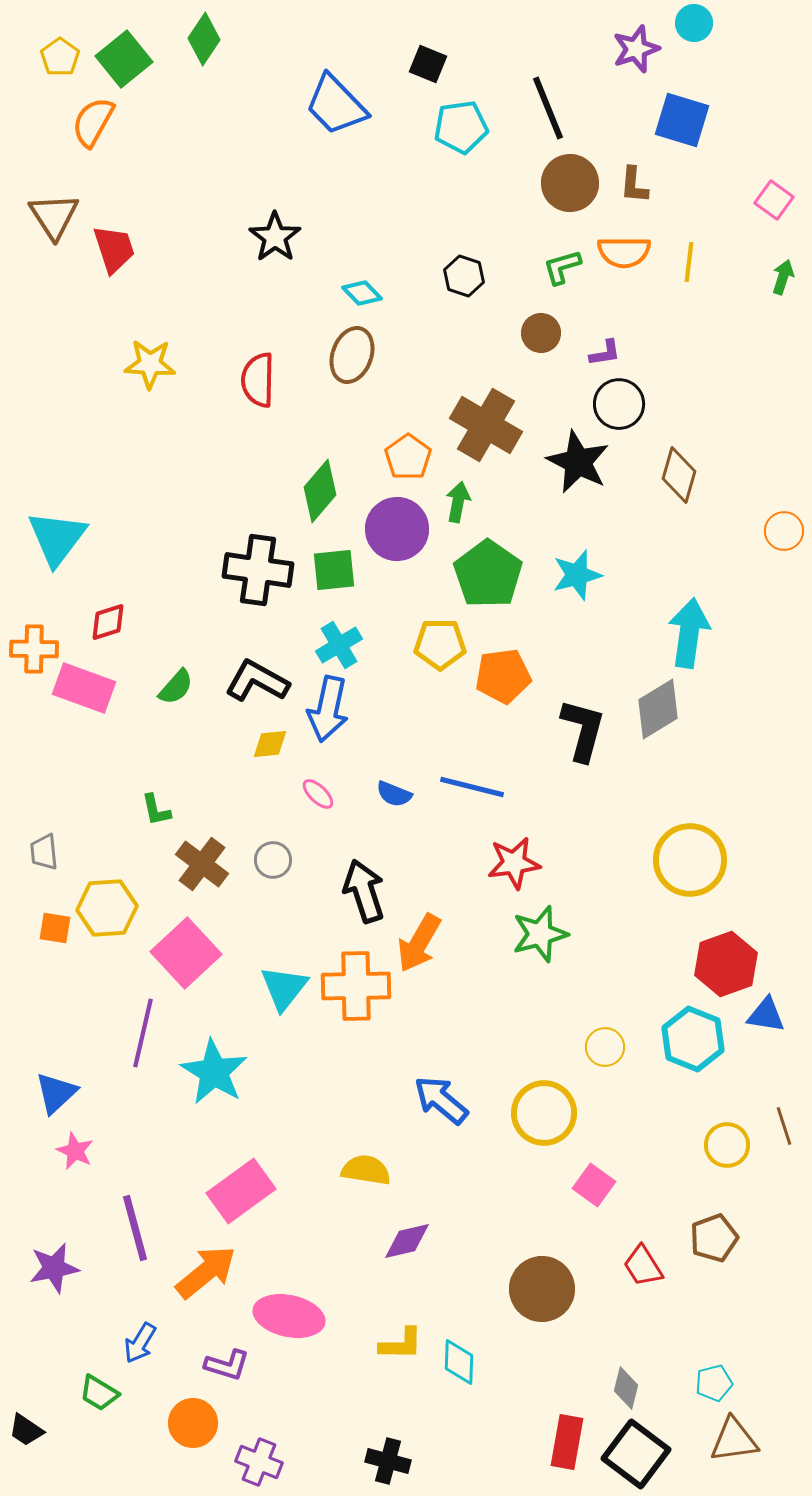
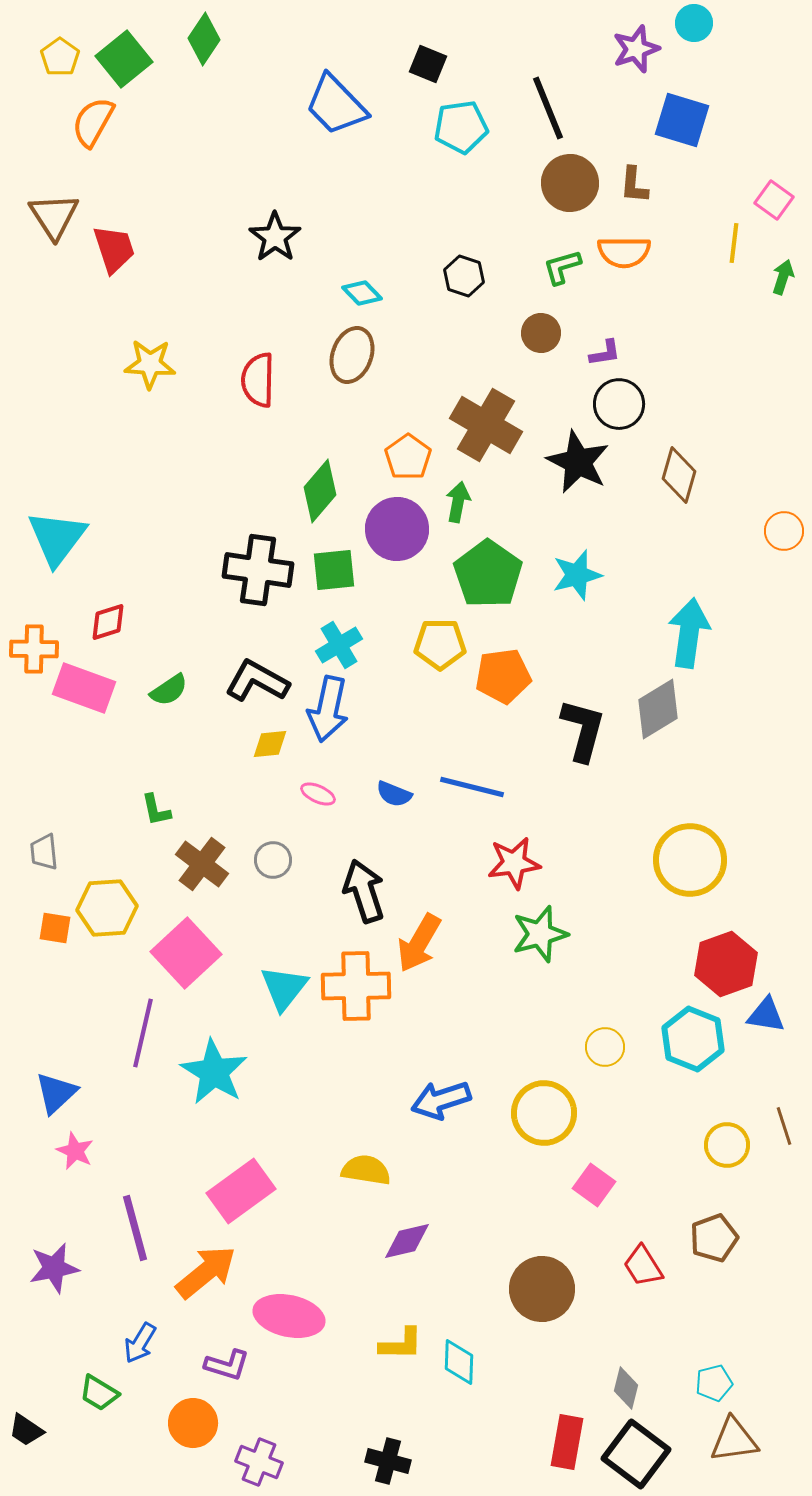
yellow line at (689, 262): moved 45 px right, 19 px up
green semicircle at (176, 687): moved 7 px left, 3 px down; rotated 15 degrees clockwise
pink ellipse at (318, 794): rotated 20 degrees counterclockwise
blue arrow at (441, 1100): rotated 58 degrees counterclockwise
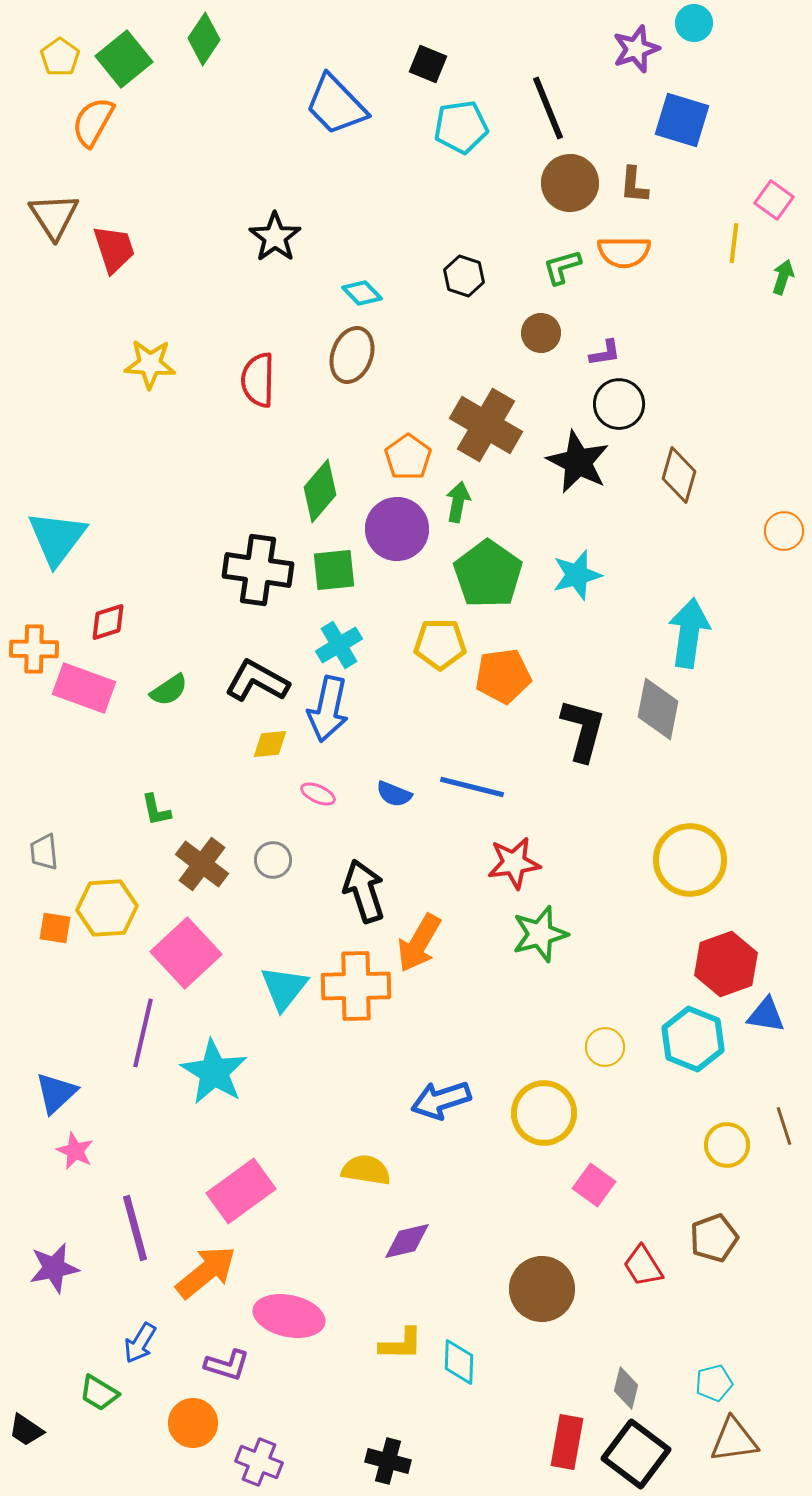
gray diamond at (658, 709): rotated 48 degrees counterclockwise
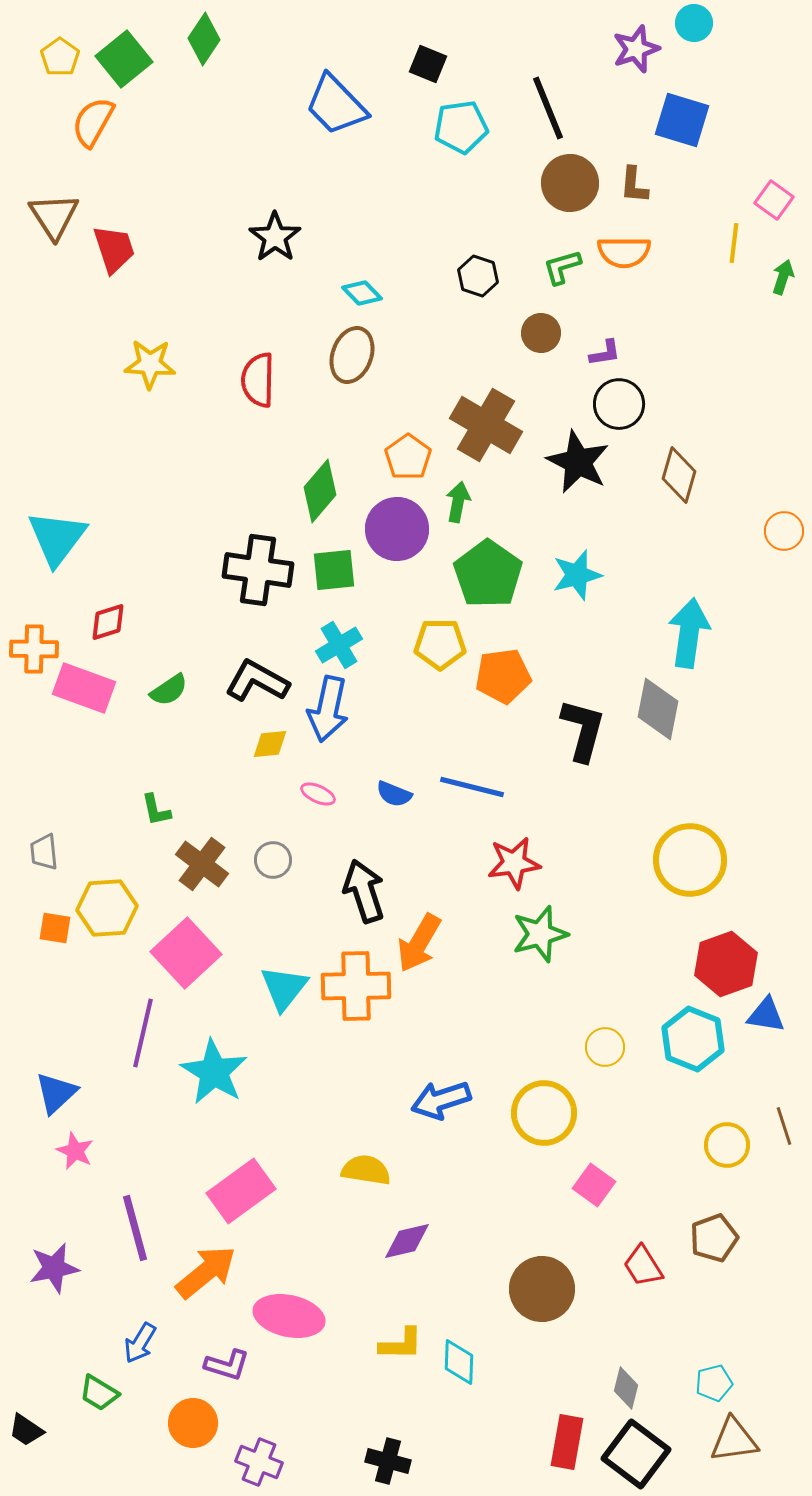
black hexagon at (464, 276): moved 14 px right
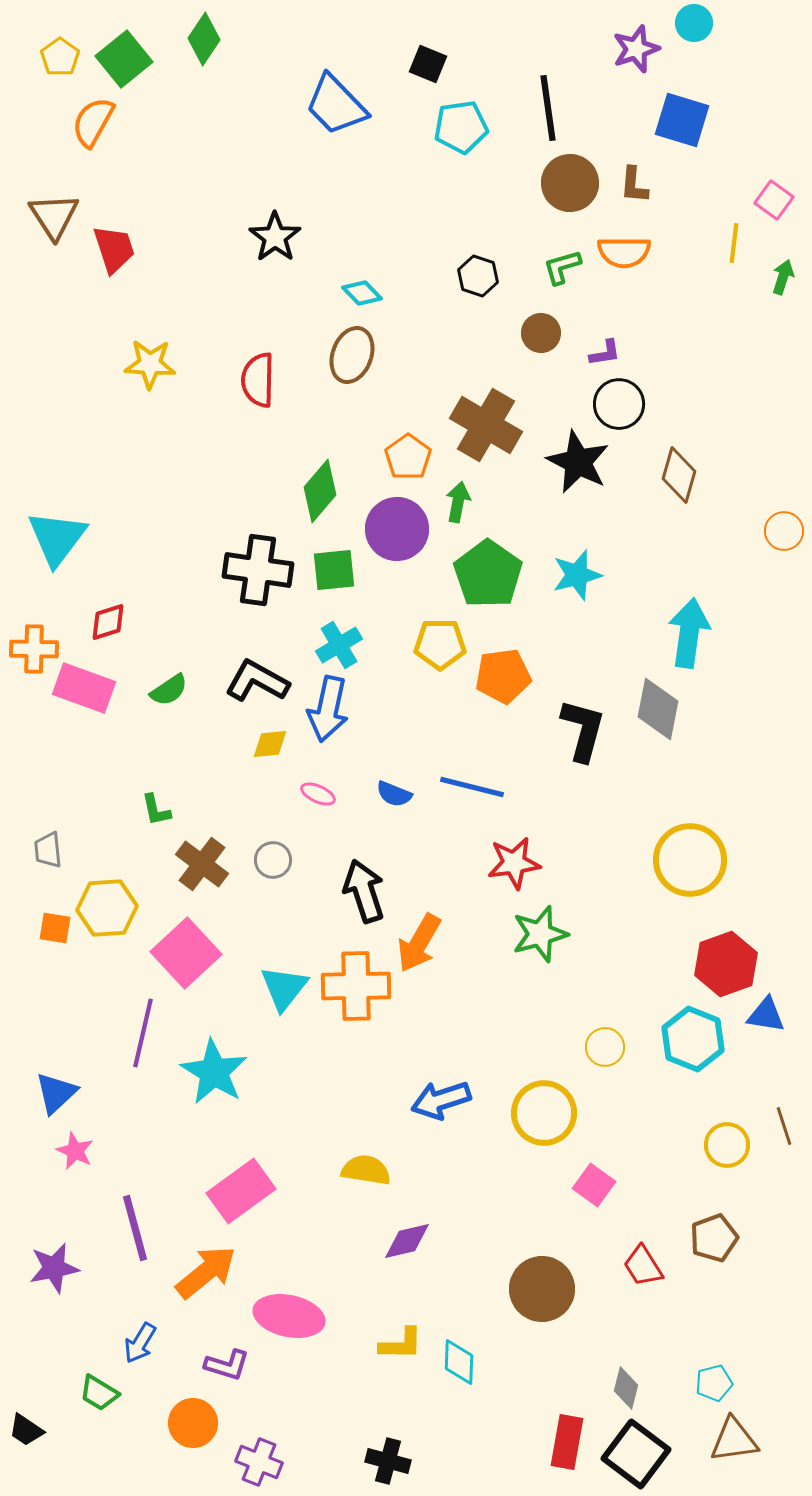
black line at (548, 108): rotated 14 degrees clockwise
gray trapezoid at (44, 852): moved 4 px right, 2 px up
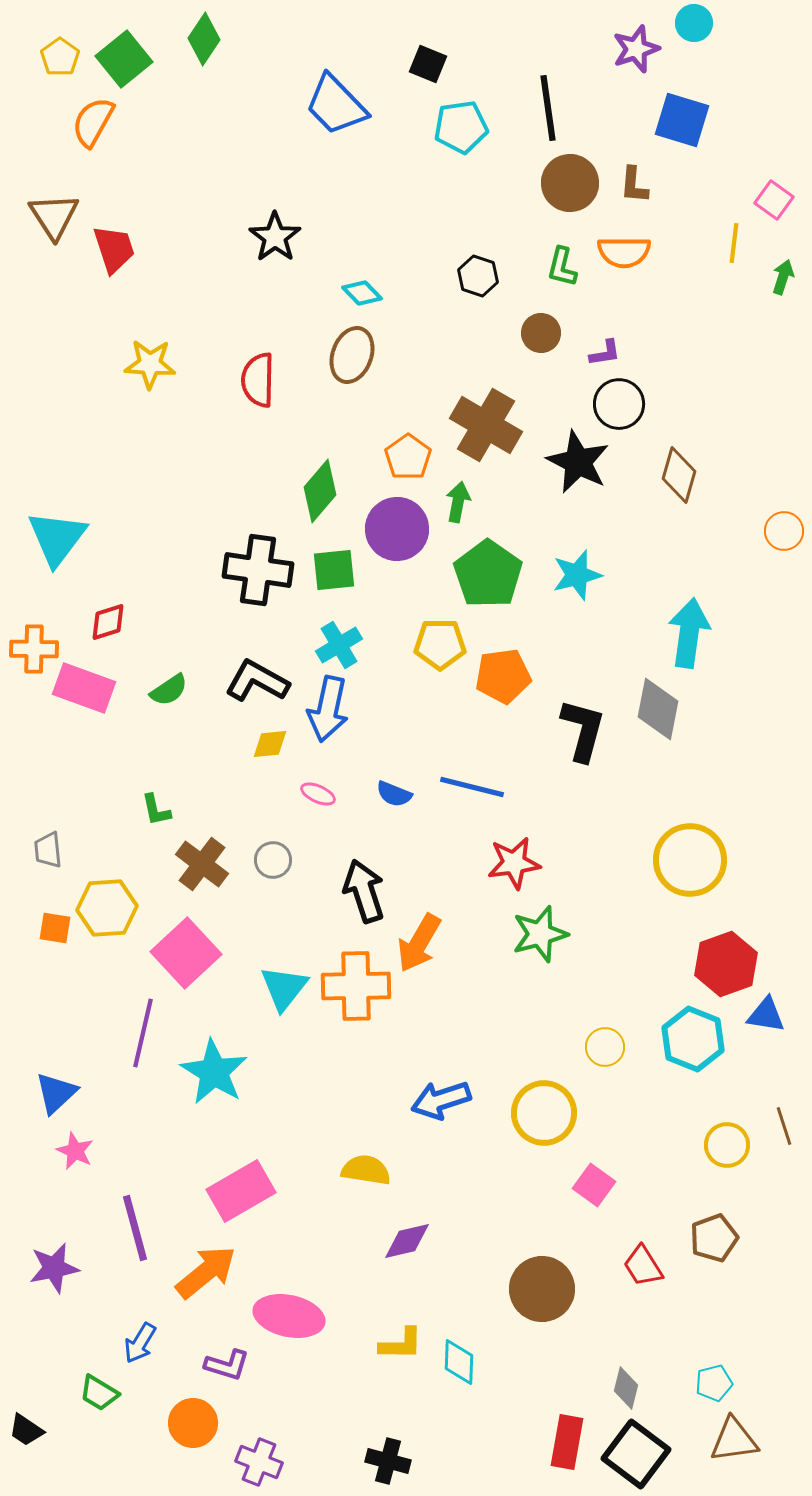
green L-shape at (562, 267): rotated 60 degrees counterclockwise
pink rectangle at (241, 1191): rotated 6 degrees clockwise
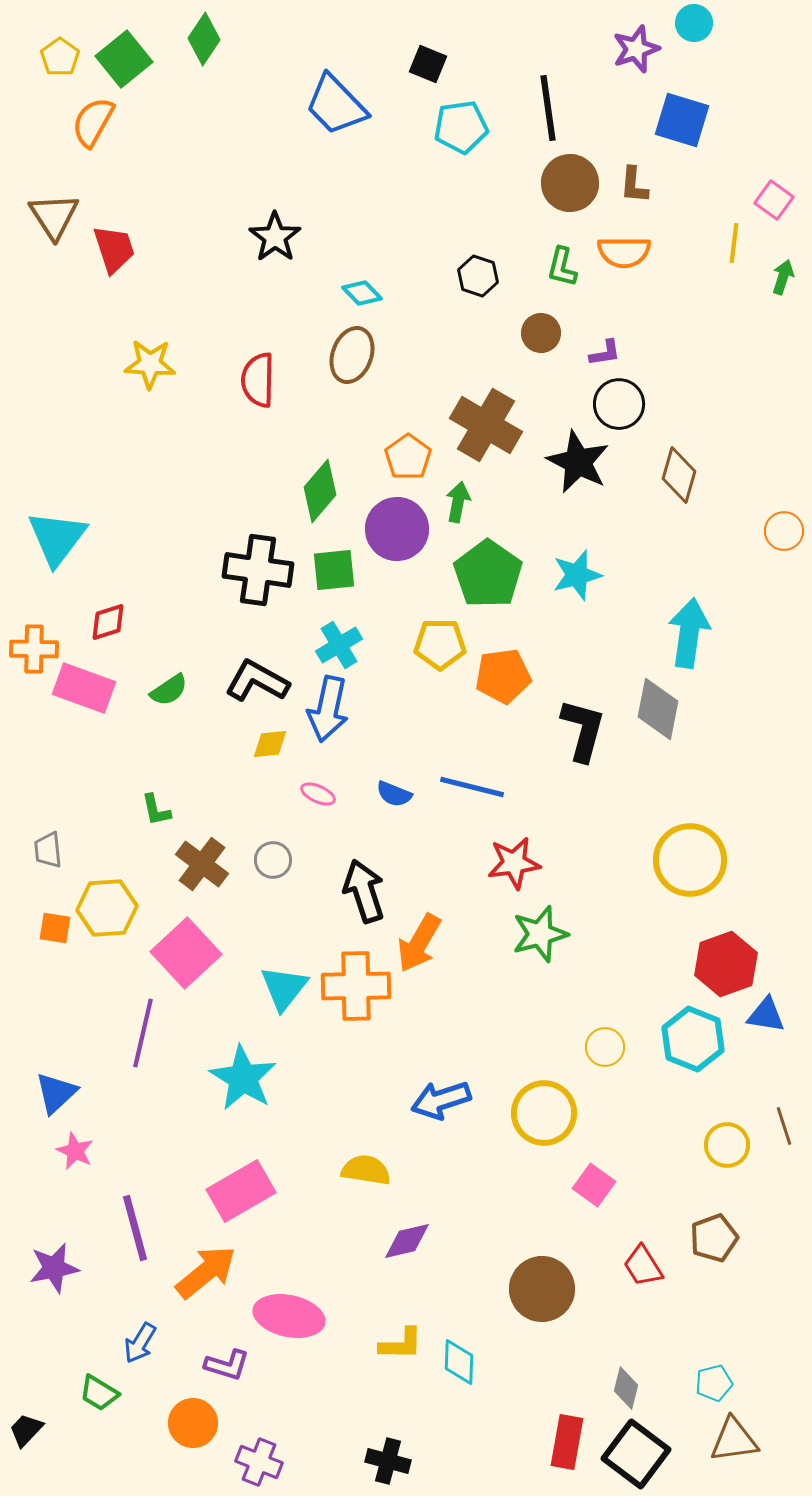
cyan star at (214, 1072): moved 29 px right, 6 px down
black trapezoid at (26, 1430): rotated 99 degrees clockwise
